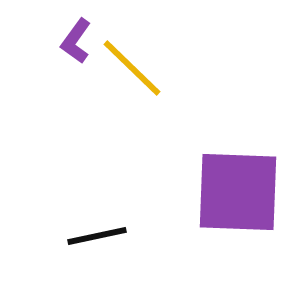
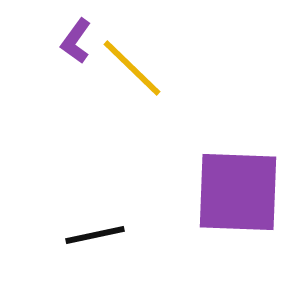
black line: moved 2 px left, 1 px up
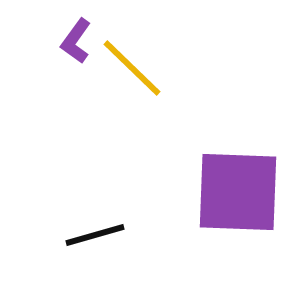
black line: rotated 4 degrees counterclockwise
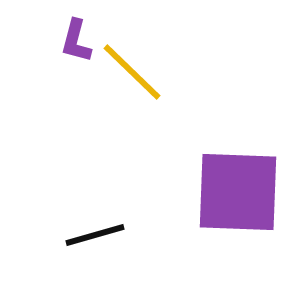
purple L-shape: rotated 21 degrees counterclockwise
yellow line: moved 4 px down
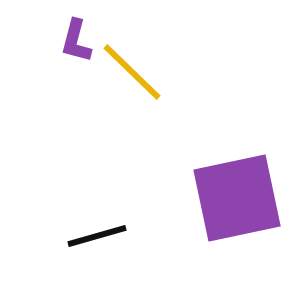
purple square: moved 1 px left, 6 px down; rotated 14 degrees counterclockwise
black line: moved 2 px right, 1 px down
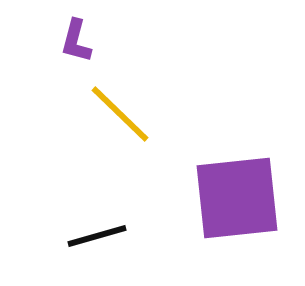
yellow line: moved 12 px left, 42 px down
purple square: rotated 6 degrees clockwise
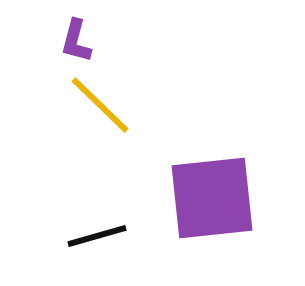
yellow line: moved 20 px left, 9 px up
purple square: moved 25 px left
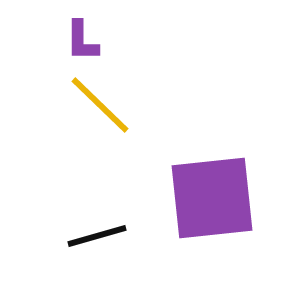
purple L-shape: moved 6 px right; rotated 15 degrees counterclockwise
